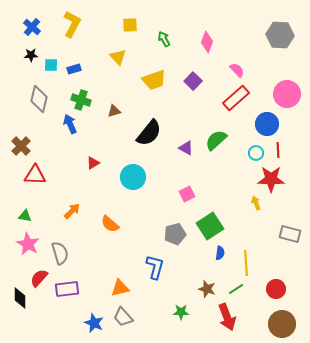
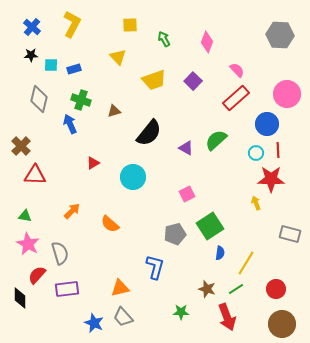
yellow line at (246, 263): rotated 35 degrees clockwise
red semicircle at (39, 278): moved 2 px left, 3 px up
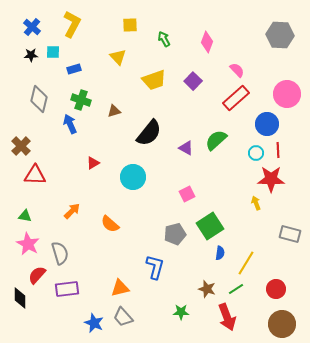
cyan square at (51, 65): moved 2 px right, 13 px up
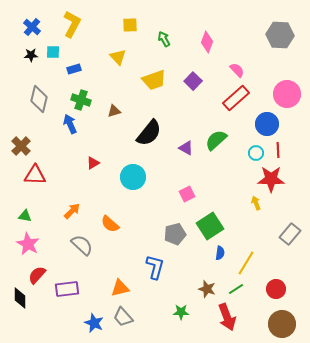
gray rectangle at (290, 234): rotated 65 degrees counterclockwise
gray semicircle at (60, 253): moved 22 px right, 8 px up; rotated 30 degrees counterclockwise
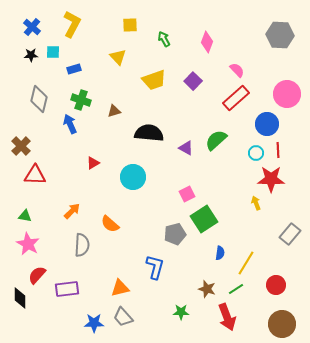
black semicircle at (149, 133): rotated 124 degrees counterclockwise
green square at (210, 226): moved 6 px left, 7 px up
gray semicircle at (82, 245): rotated 50 degrees clockwise
red circle at (276, 289): moved 4 px up
blue star at (94, 323): rotated 24 degrees counterclockwise
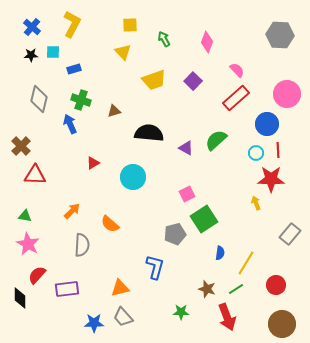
yellow triangle at (118, 57): moved 5 px right, 5 px up
